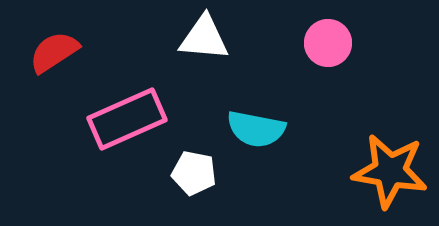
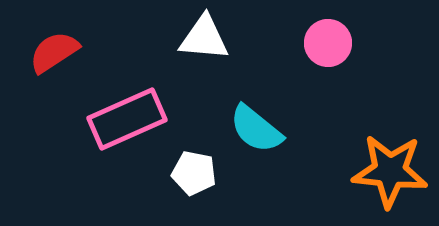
cyan semicircle: rotated 28 degrees clockwise
orange star: rotated 4 degrees counterclockwise
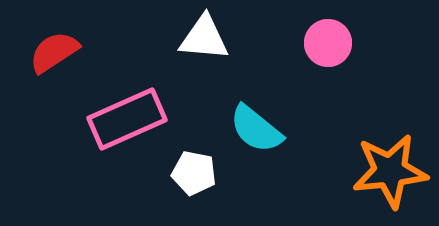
orange star: rotated 12 degrees counterclockwise
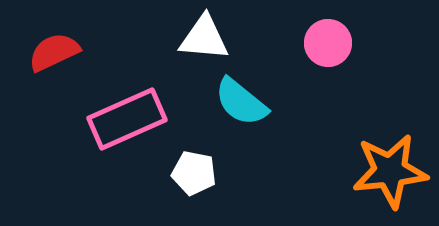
red semicircle: rotated 8 degrees clockwise
cyan semicircle: moved 15 px left, 27 px up
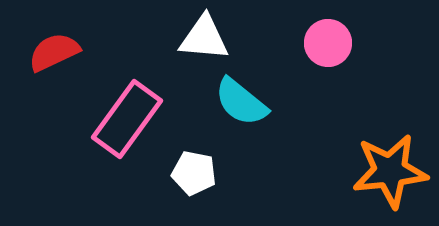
pink rectangle: rotated 30 degrees counterclockwise
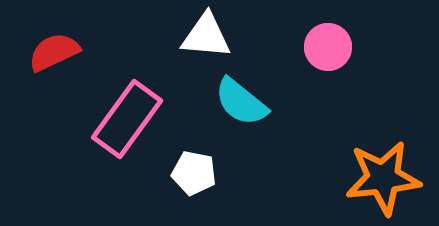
white triangle: moved 2 px right, 2 px up
pink circle: moved 4 px down
orange star: moved 7 px left, 7 px down
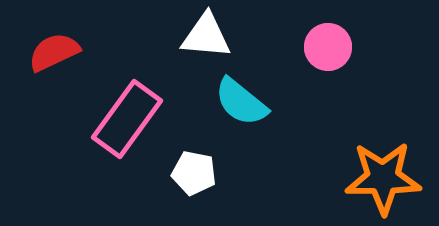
orange star: rotated 6 degrees clockwise
